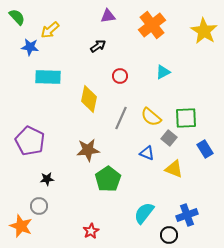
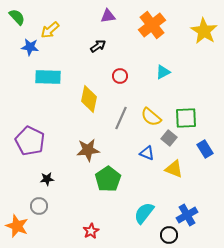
blue cross: rotated 10 degrees counterclockwise
orange star: moved 4 px left
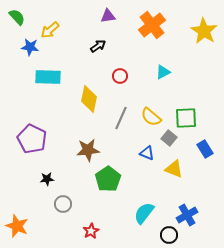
purple pentagon: moved 2 px right, 2 px up
gray circle: moved 24 px right, 2 px up
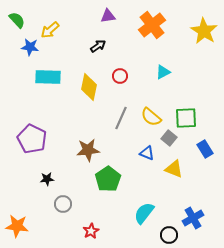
green semicircle: moved 3 px down
yellow diamond: moved 12 px up
blue cross: moved 6 px right, 3 px down
orange star: rotated 15 degrees counterclockwise
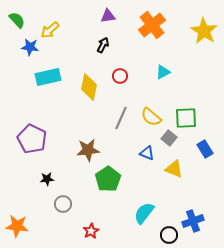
black arrow: moved 5 px right, 1 px up; rotated 28 degrees counterclockwise
cyan rectangle: rotated 15 degrees counterclockwise
blue cross: moved 3 px down; rotated 10 degrees clockwise
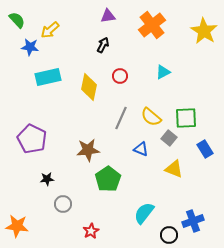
blue triangle: moved 6 px left, 4 px up
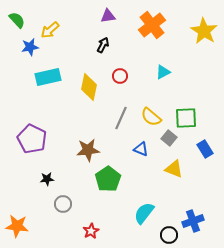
blue star: rotated 18 degrees counterclockwise
